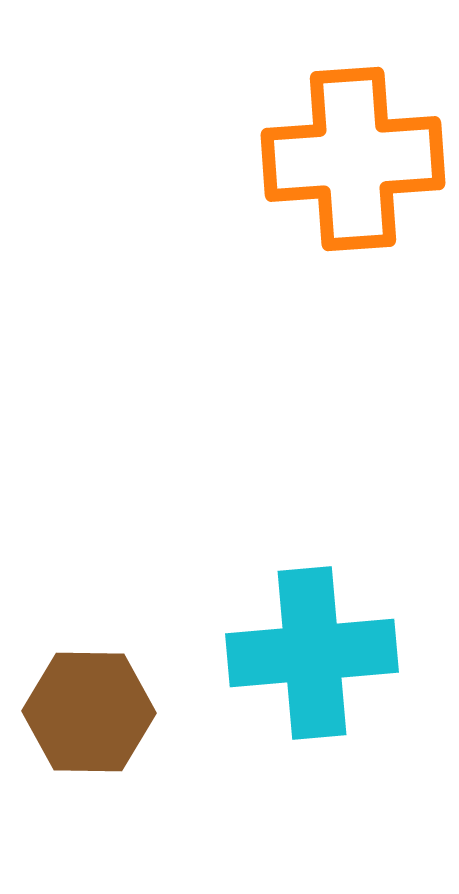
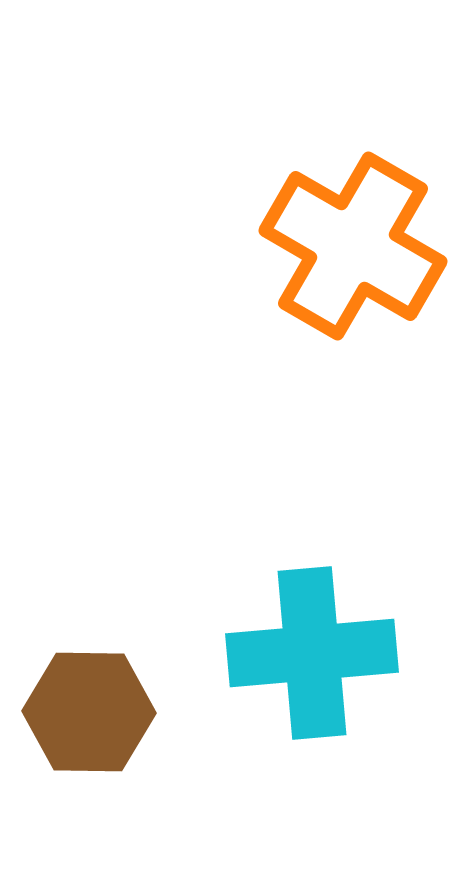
orange cross: moved 87 px down; rotated 34 degrees clockwise
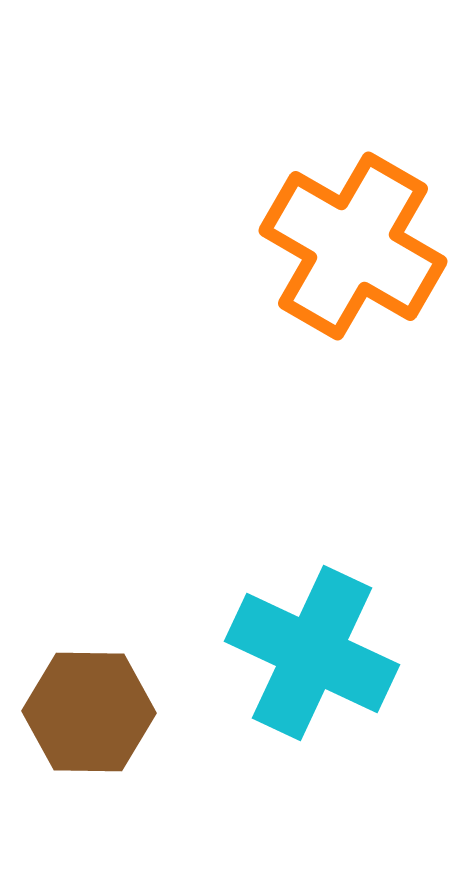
cyan cross: rotated 30 degrees clockwise
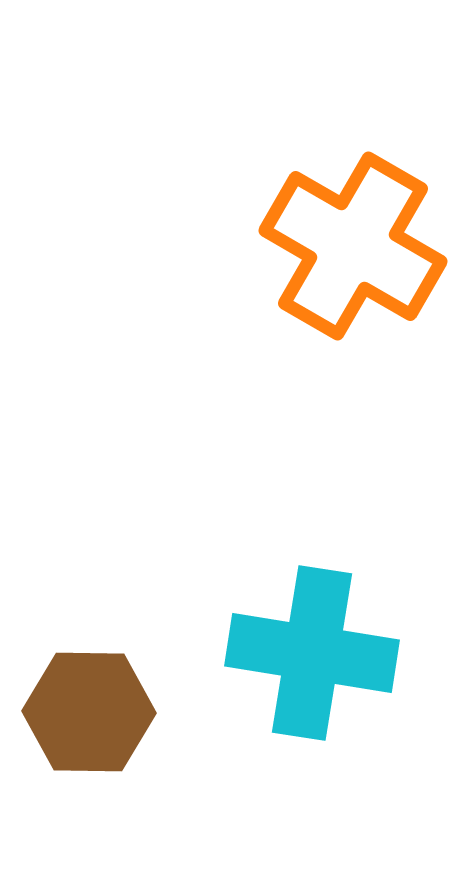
cyan cross: rotated 16 degrees counterclockwise
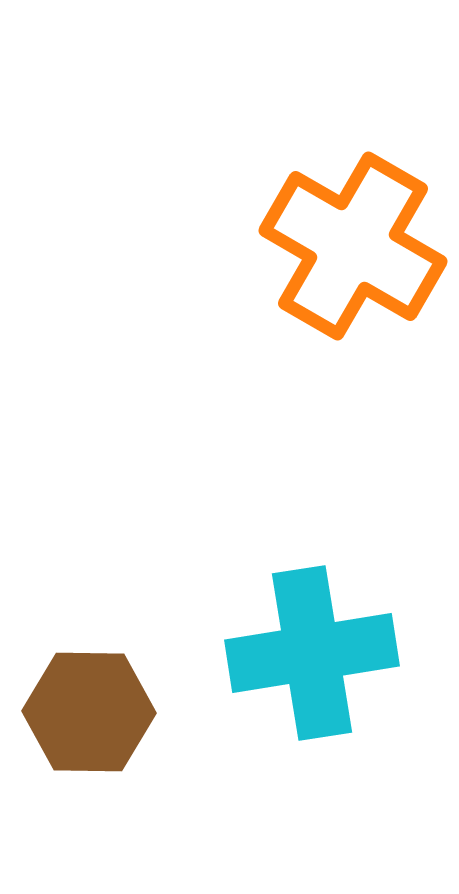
cyan cross: rotated 18 degrees counterclockwise
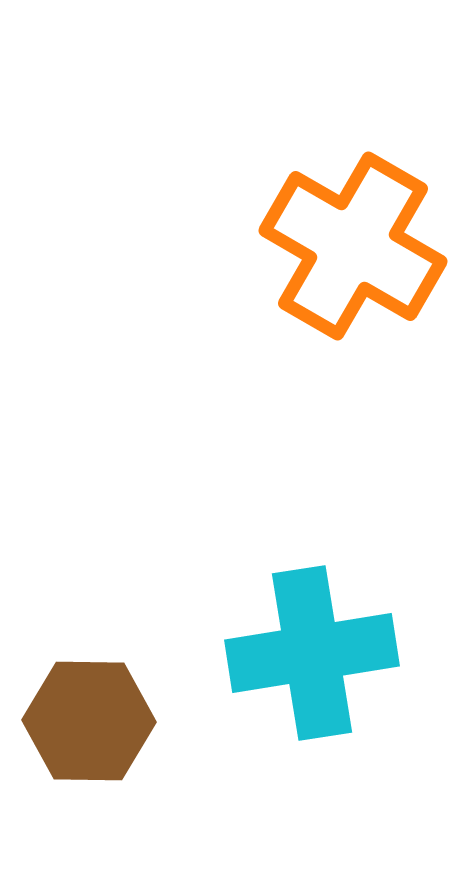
brown hexagon: moved 9 px down
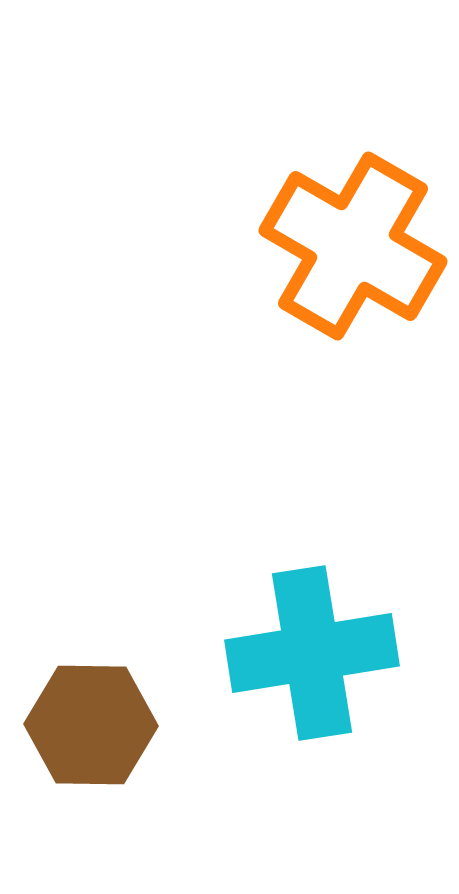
brown hexagon: moved 2 px right, 4 px down
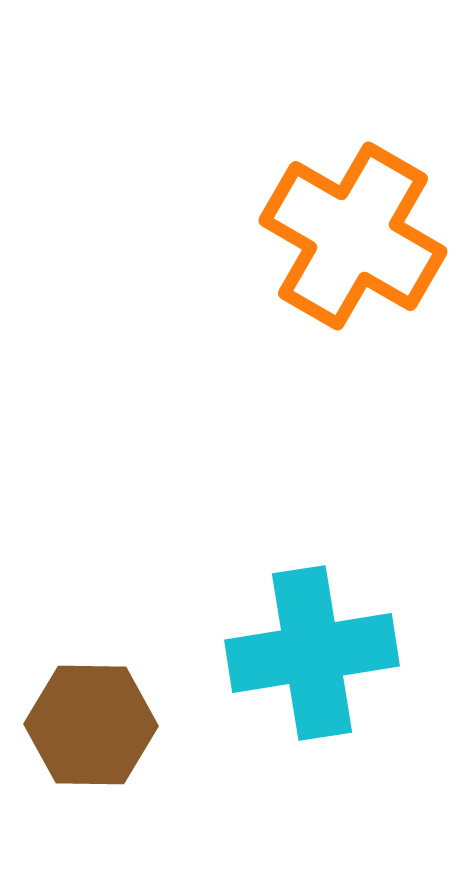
orange cross: moved 10 px up
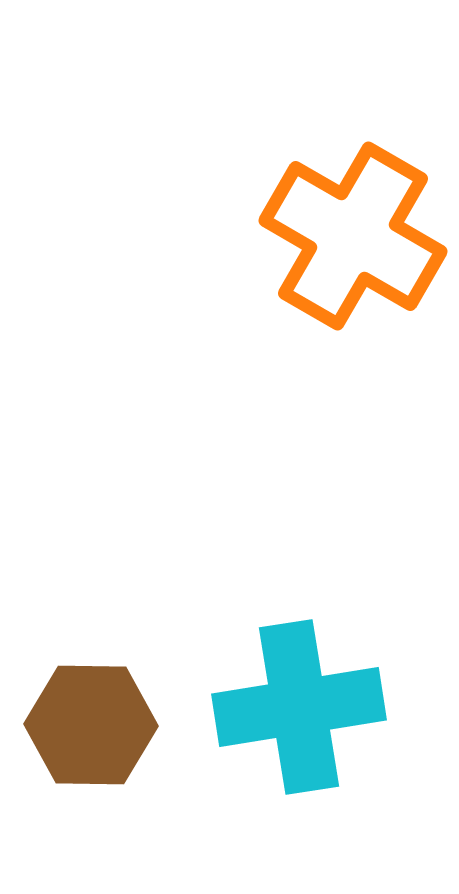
cyan cross: moved 13 px left, 54 px down
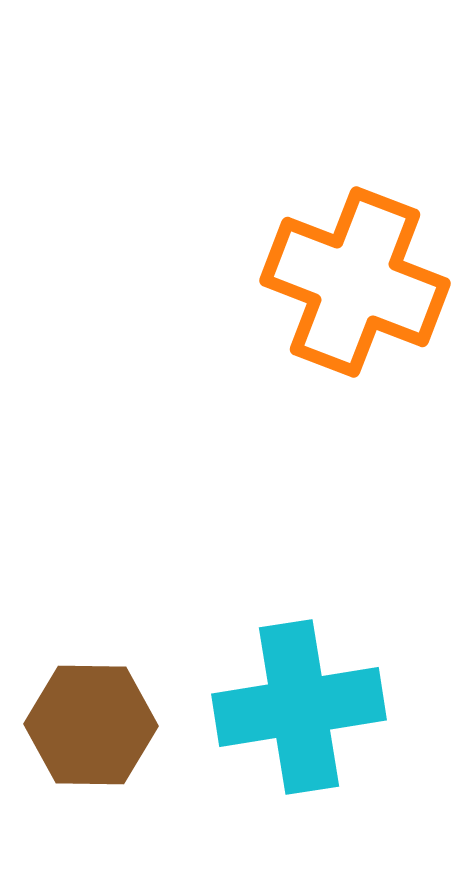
orange cross: moved 2 px right, 46 px down; rotated 9 degrees counterclockwise
